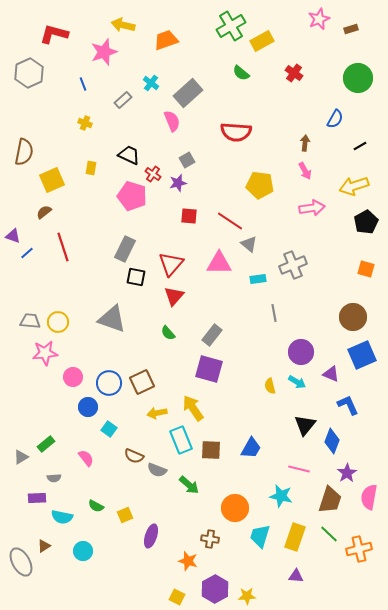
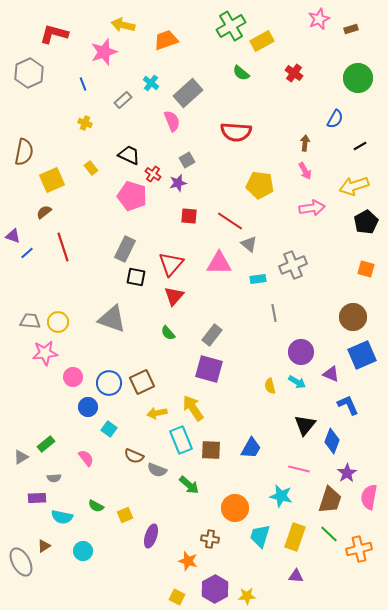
yellow rectangle at (91, 168): rotated 48 degrees counterclockwise
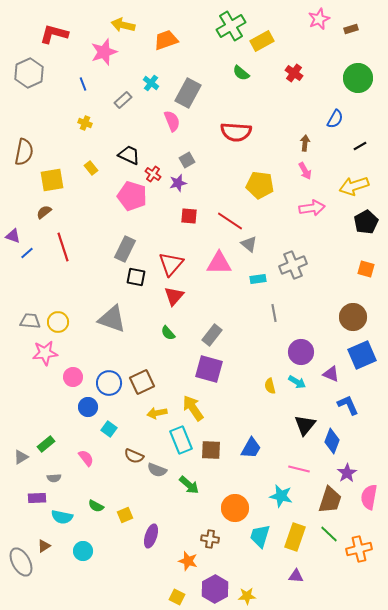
gray rectangle at (188, 93): rotated 20 degrees counterclockwise
yellow square at (52, 180): rotated 15 degrees clockwise
